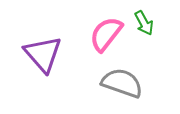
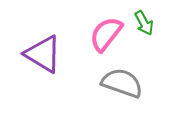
purple triangle: rotated 18 degrees counterclockwise
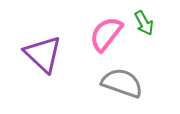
purple triangle: rotated 12 degrees clockwise
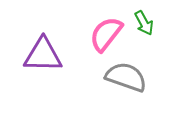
purple triangle: moved 1 px down; rotated 42 degrees counterclockwise
gray semicircle: moved 4 px right, 6 px up
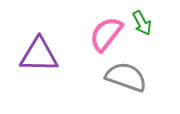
green arrow: moved 2 px left
purple triangle: moved 4 px left
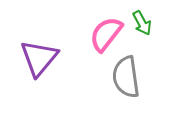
purple triangle: moved 3 px down; rotated 51 degrees counterclockwise
gray semicircle: rotated 117 degrees counterclockwise
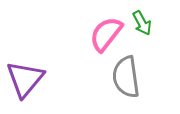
purple triangle: moved 14 px left, 21 px down
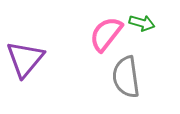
green arrow: rotated 45 degrees counterclockwise
purple triangle: moved 20 px up
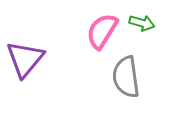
pink semicircle: moved 4 px left, 3 px up; rotated 6 degrees counterclockwise
